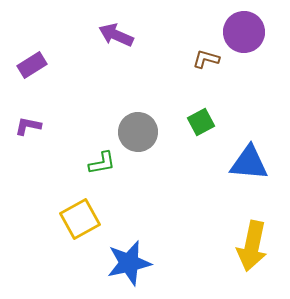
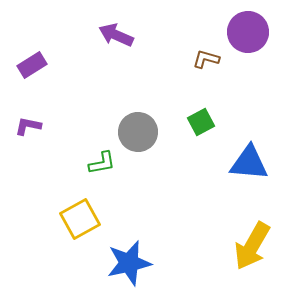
purple circle: moved 4 px right
yellow arrow: rotated 18 degrees clockwise
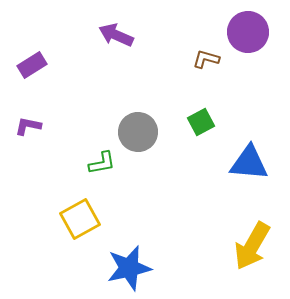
blue star: moved 5 px down
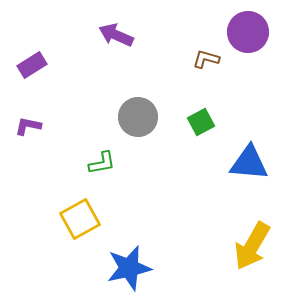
gray circle: moved 15 px up
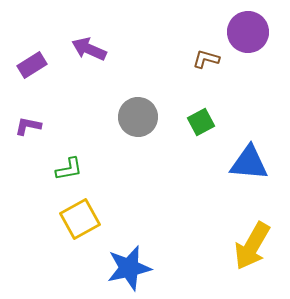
purple arrow: moved 27 px left, 14 px down
green L-shape: moved 33 px left, 6 px down
